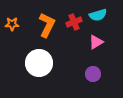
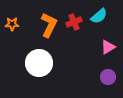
cyan semicircle: moved 1 px right, 1 px down; rotated 24 degrees counterclockwise
orange L-shape: moved 2 px right
pink triangle: moved 12 px right, 5 px down
purple circle: moved 15 px right, 3 px down
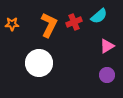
pink triangle: moved 1 px left, 1 px up
purple circle: moved 1 px left, 2 px up
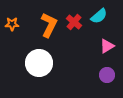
red cross: rotated 28 degrees counterclockwise
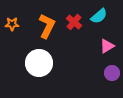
orange L-shape: moved 2 px left, 1 px down
purple circle: moved 5 px right, 2 px up
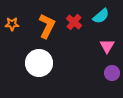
cyan semicircle: moved 2 px right
pink triangle: rotated 28 degrees counterclockwise
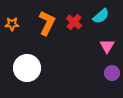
orange L-shape: moved 3 px up
white circle: moved 12 px left, 5 px down
